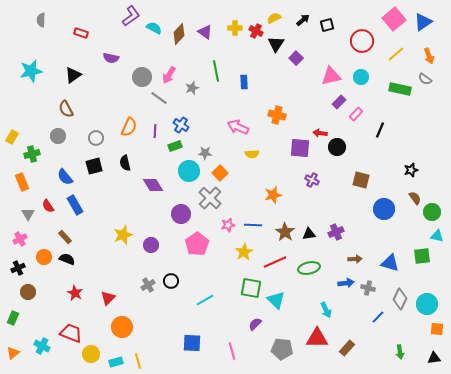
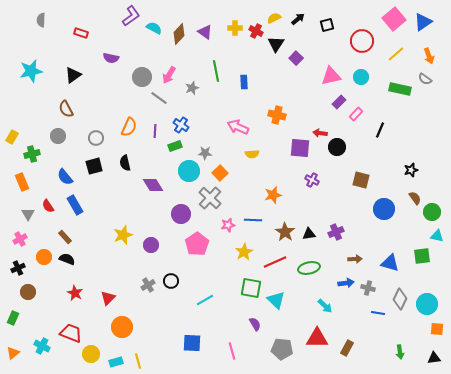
black arrow at (303, 20): moved 5 px left, 1 px up
blue line at (253, 225): moved 5 px up
cyan arrow at (326, 310): moved 1 px left, 4 px up; rotated 21 degrees counterclockwise
blue line at (378, 317): moved 4 px up; rotated 56 degrees clockwise
purple semicircle at (255, 324): rotated 104 degrees clockwise
brown rectangle at (347, 348): rotated 14 degrees counterclockwise
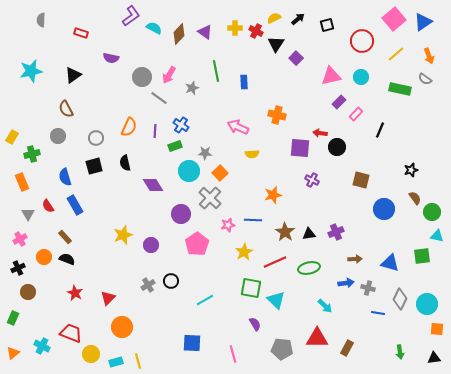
blue semicircle at (65, 177): rotated 24 degrees clockwise
pink line at (232, 351): moved 1 px right, 3 px down
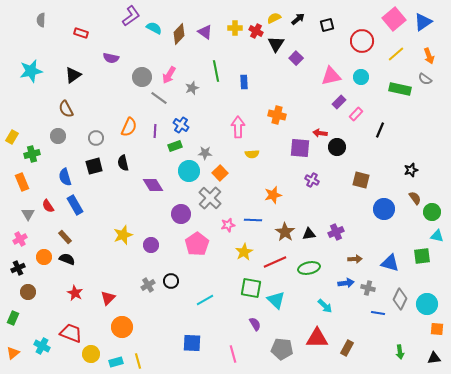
pink arrow at (238, 127): rotated 65 degrees clockwise
black semicircle at (125, 163): moved 2 px left
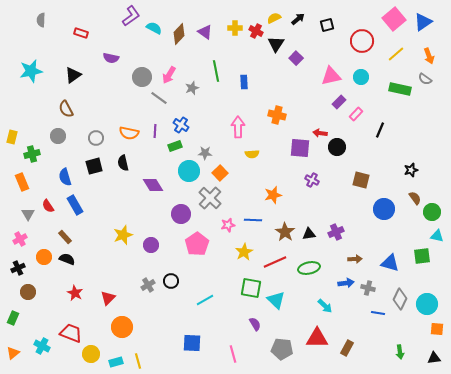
orange semicircle at (129, 127): moved 6 px down; rotated 78 degrees clockwise
yellow rectangle at (12, 137): rotated 16 degrees counterclockwise
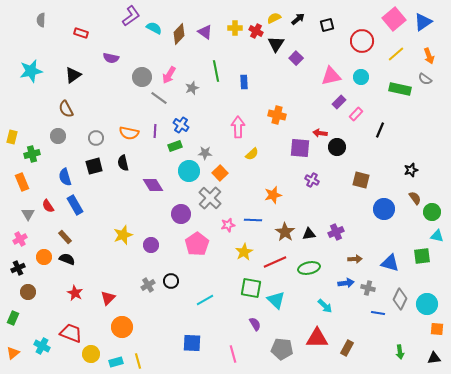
yellow semicircle at (252, 154): rotated 40 degrees counterclockwise
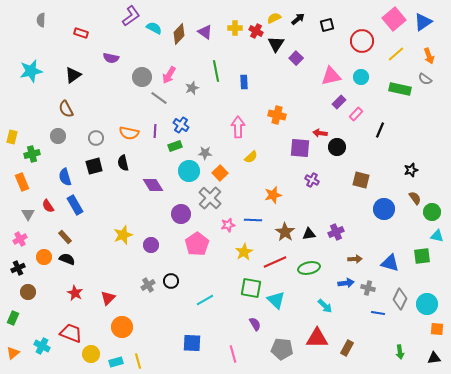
yellow semicircle at (252, 154): moved 1 px left, 3 px down
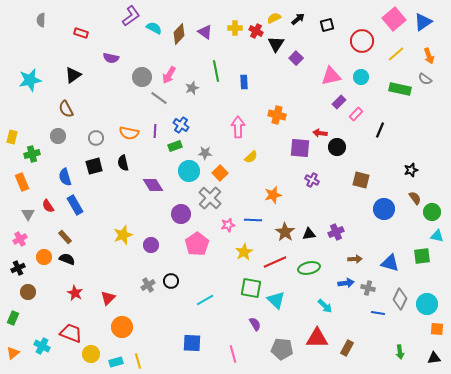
cyan star at (31, 71): moved 1 px left, 9 px down
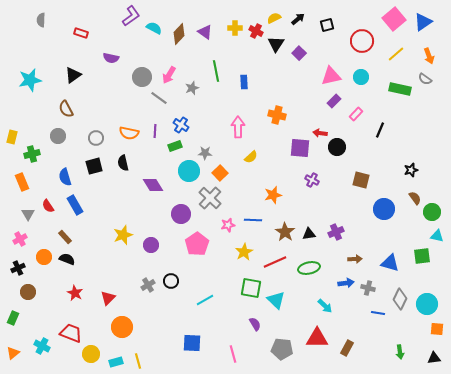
purple square at (296, 58): moved 3 px right, 5 px up
purple rectangle at (339, 102): moved 5 px left, 1 px up
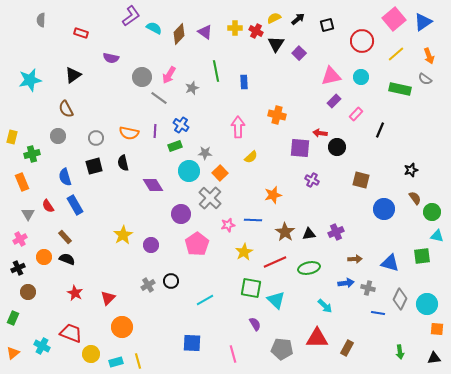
yellow star at (123, 235): rotated 12 degrees counterclockwise
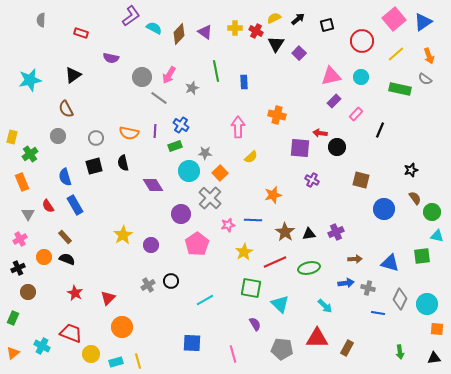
green cross at (32, 154): moved 2 px left; rotated 21 degrees counterclockwise
cyan triangle at (276, 300): moved 4 px right, 4 px down
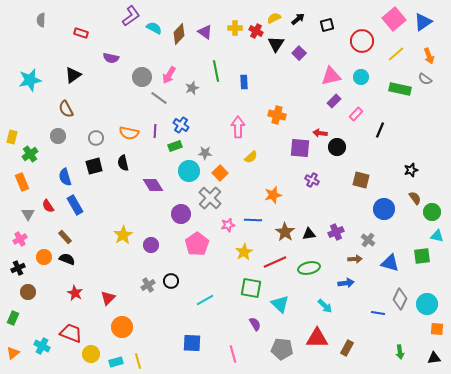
gray cross at (368, 288): moved 48 px up; rotated 24 degrees clockwise
